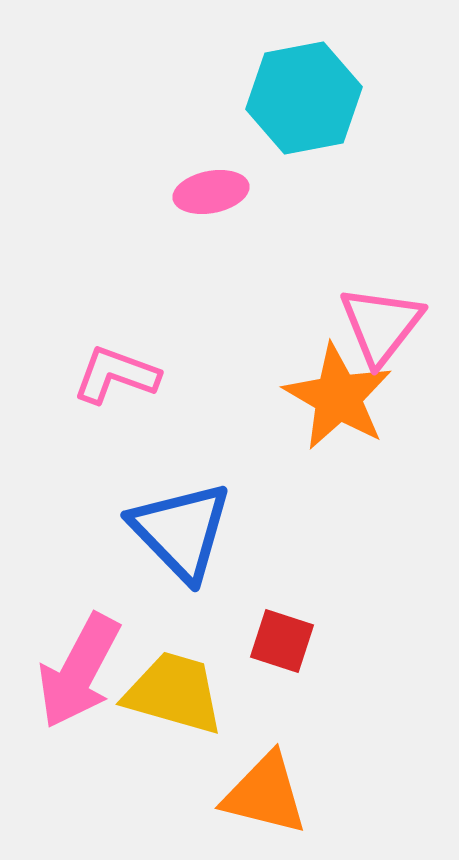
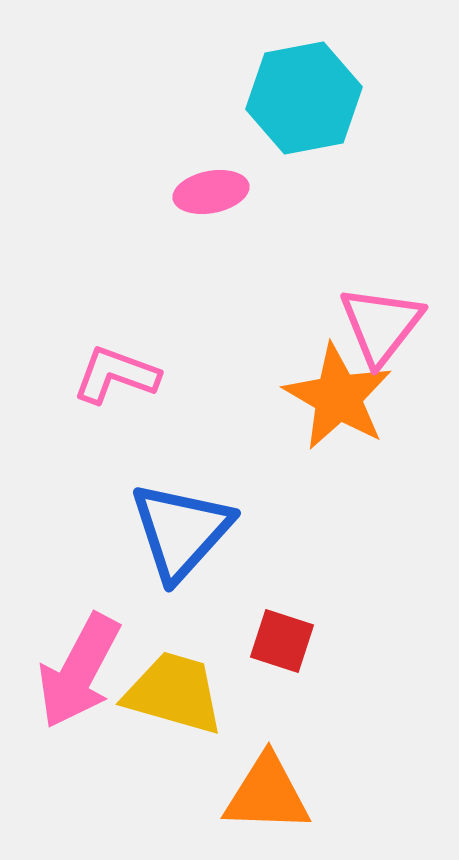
blue triangle: rotated 26 degrees clockwise
orange triangle: moved 2 px right; rotated 12 degrees counterclockwise
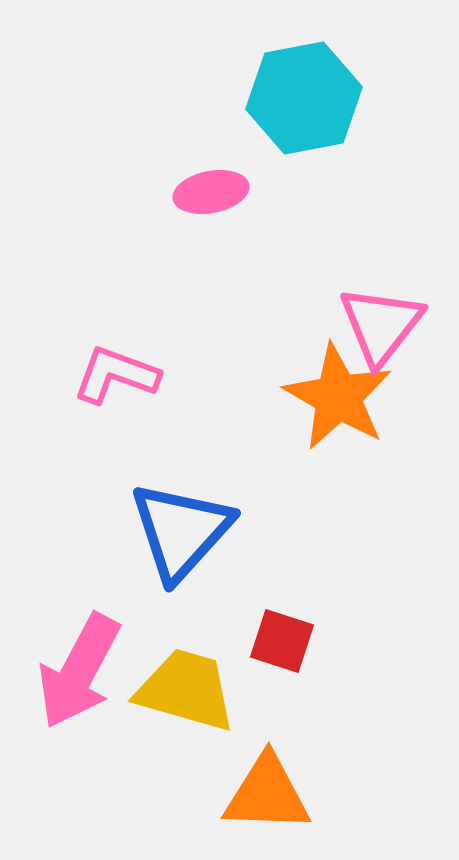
yellow trapezoid: moved 12 px right, 3 px up
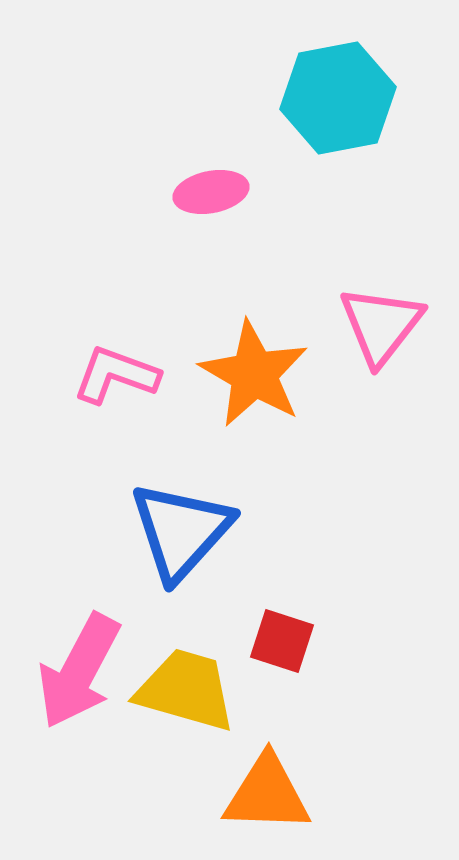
cyan hexagon: moved 34 px right
orange star: moved 84 px left, 23 px up
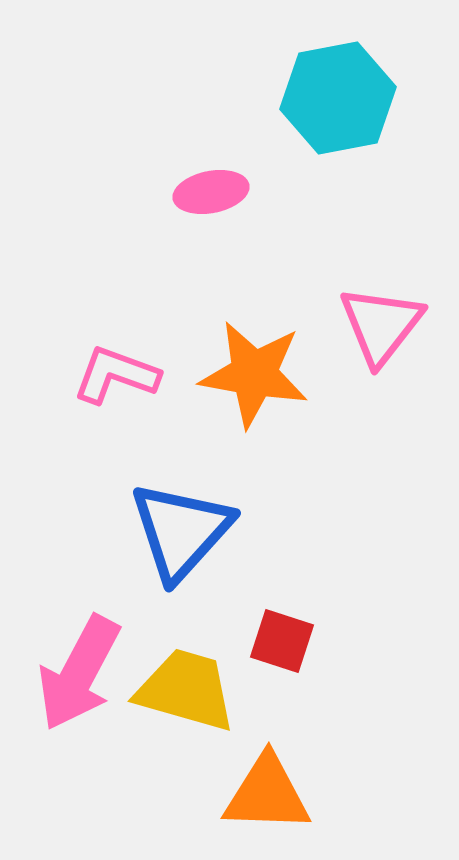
orange star: rotated 20 degrees counterclockwise
pink arrow: moved 2 px down
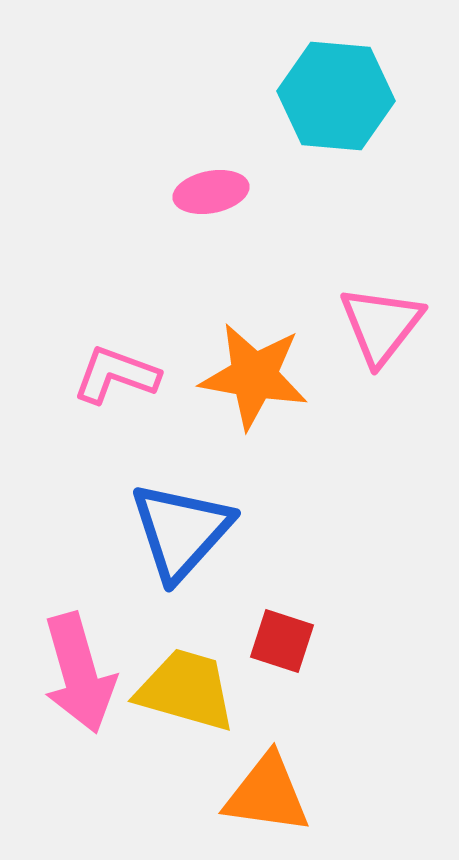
cyan hexagon: moved 2 px left, 2 px up; rotated 16 degrees clockwise
orange star: moved 2 px down
pink arrow: rotated 44 degrees counterclockwise
orange triangle: rotated 6 degrees clockwise
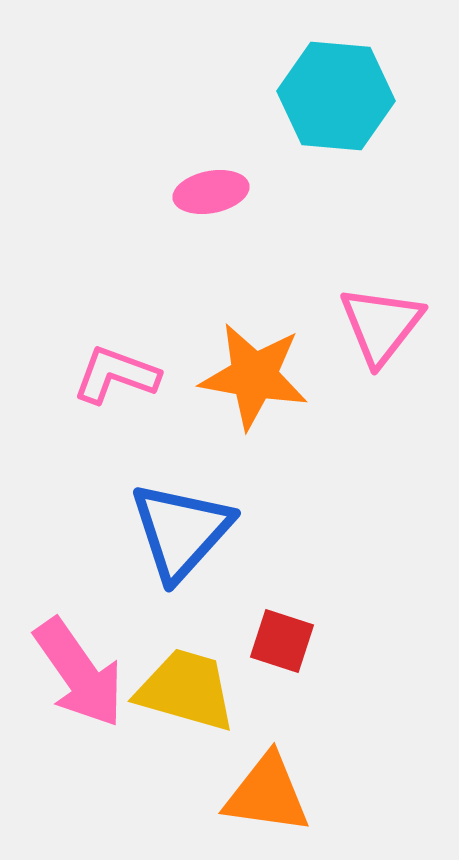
pink arrow: rotated 19 degrees counterclockwise
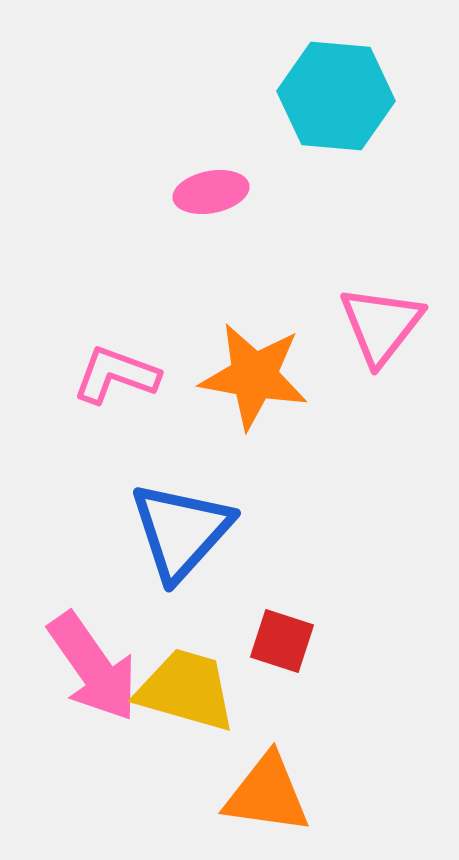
pink arrow: moved 14 px right, 6 px up
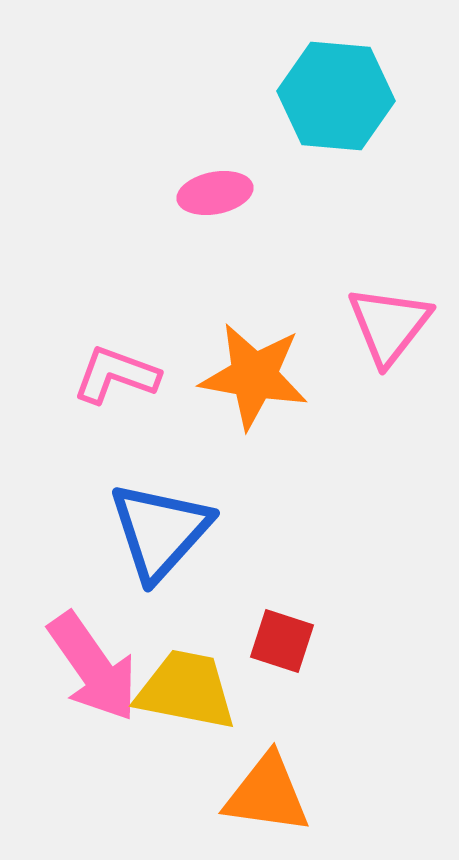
pink ellipse: moved 4 px right, 1 px down
pink triangle: moved 8 px right
blue triangle: moved 21 px left
yellow trapezoid: rotated 5 degrees counterclockwise
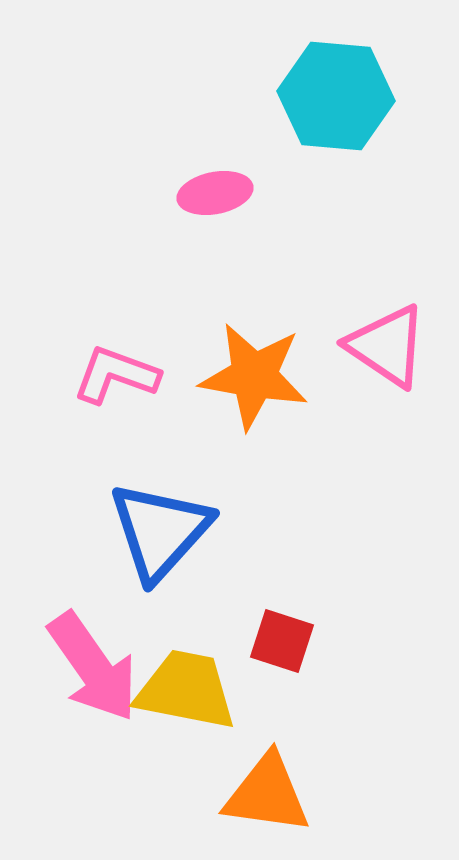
pink triangle: moved 2 px left, 21 px down; rotated 34 degrees counterclockwise
